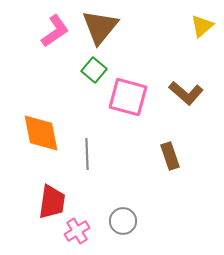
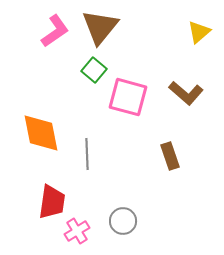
yellow triangle: moved 3 px left, 6 px down
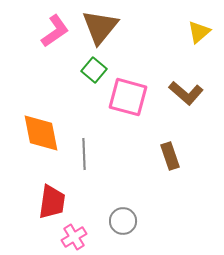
gray line: moved 3 px left
pink cross: moved 3 px left, 6 px down
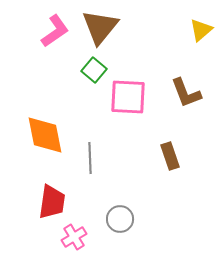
yellow triangle: moved 2 px right, 2 px up
brown L-shape: rotated 28 degrees clockwise
pink square: rotated 12 degrees counterclockwise
orange diamond: moved 4 px right, 2 px down
gray line: moved 6 px right, 4 px down
gray circle: moved 3 px left, 2 px up
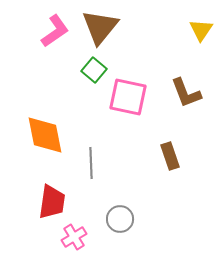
yellow triangle: rotated 15 degrees counterclockwise
pink square: rotated 9 degrees clockwise
gray line: moved 1 px right, 5 px down
